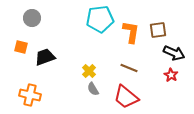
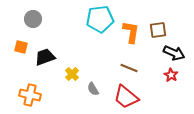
gray circle: moved 1 px right, 1 px down
yellow cross: moved 17 px left, 3 px down
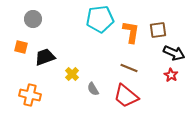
red trapezoid: moved 1 px up
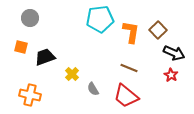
gray circle: moved 3 px left, 1 px up
brown square: rotated 36 degrees counterclockwise
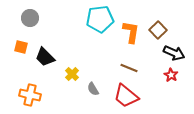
black trapezoid: rotated 115 degrees counterclockwise
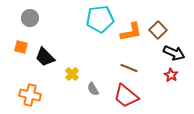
orange L-shape: rotated 70 degrees clockwise
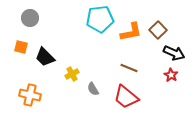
yellow cross: rotated 16 degrees clockwise
red trapezoid: moved 1 px down
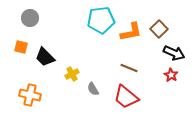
cyan pentagon: moved 1 px right, 1 px down
brown square: moved 1 px right, 1 px up
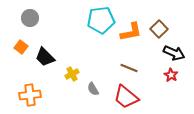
orange square: rotated 24 degrees clockwise
orange cross: rotated 20 degrees counterclockwise
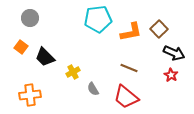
cyan pentagon: moved 3 px left, 1 px up
yellow cross: moved 1 px right, 2 px up
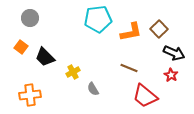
red trapezoid: moved 19 px right, 1 px up
